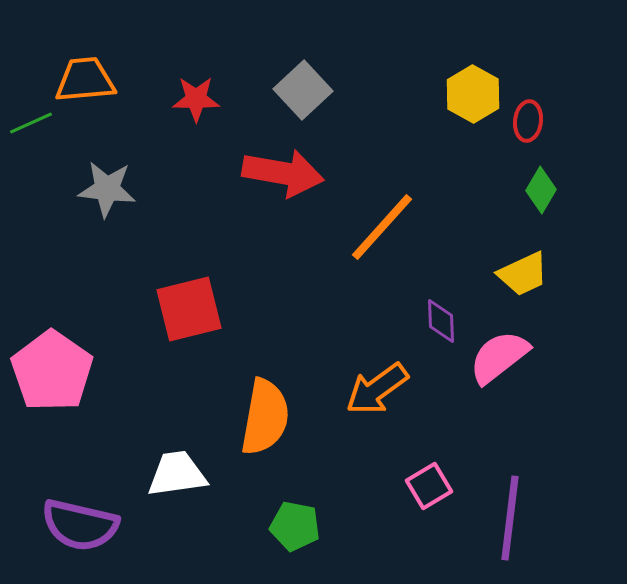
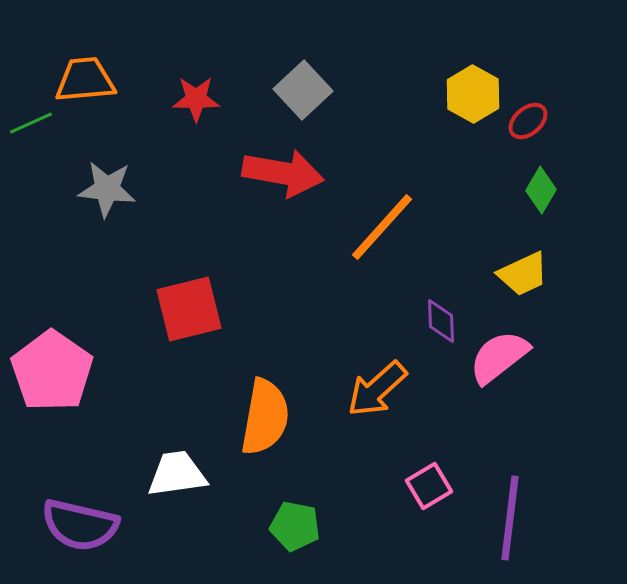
red ellipse: rotated 42 degrees clockwise
orange arrow: rotated 6 degrees counterclockwise
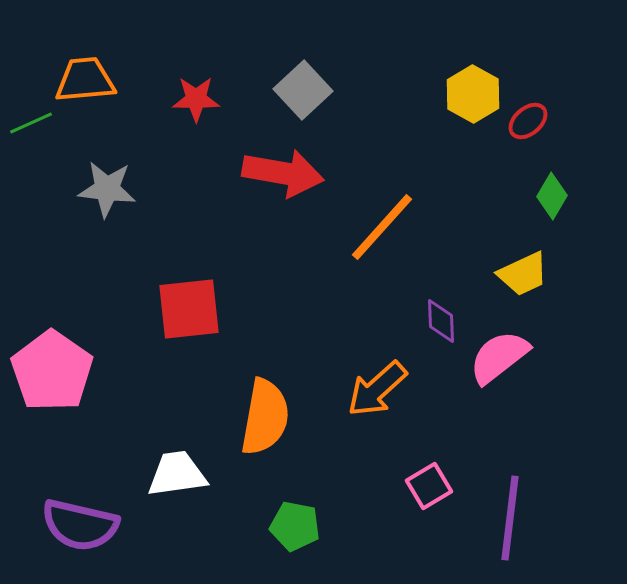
green diamond: moved 11 px right, 6 px down
red square: rotated 8 degrees clockwise
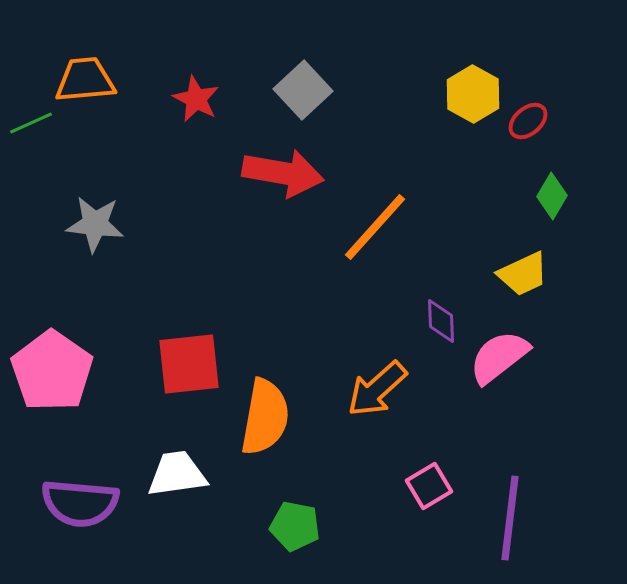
red star: rotated 27 degrees clockwise
gray star: moved 12 px left, 35 px down
orange line: moved 7 px left
red square: moved 55 px down
purple semicircle: moved 22 px up; rotated 8 degrees counterclockwise
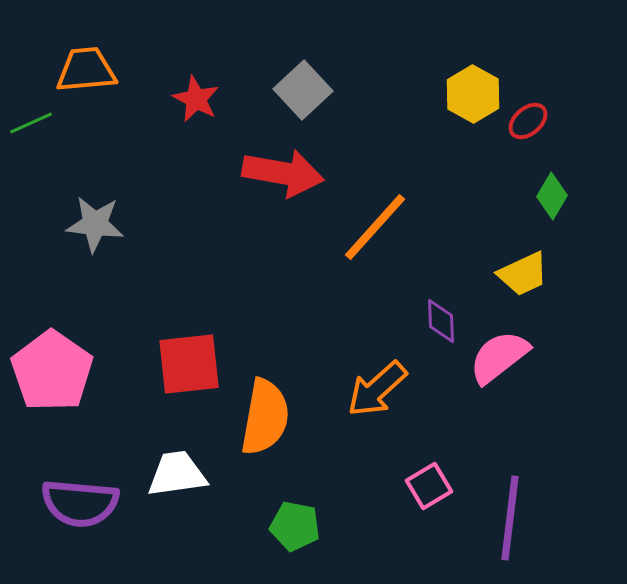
orange trapezoid: moved 1 px right, 10 px up
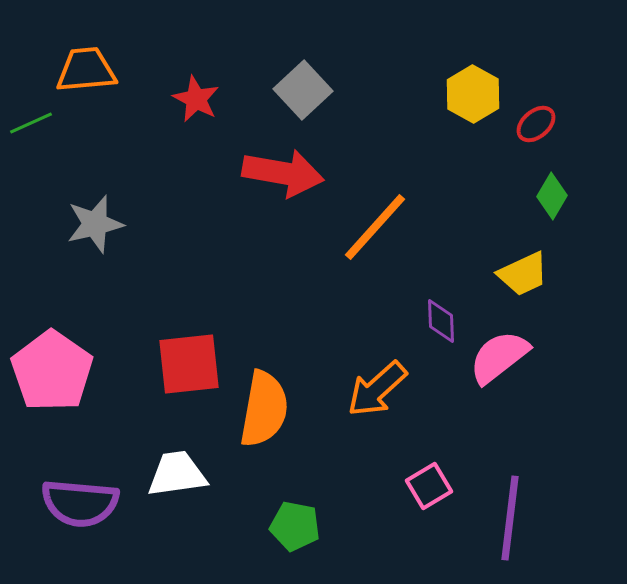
red ellipse: moved 8 px right, 3 px down
gray star: rotated 20 degrees counterclockwise
orange semicircle: moved 1 px left, 8 px up
